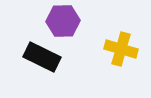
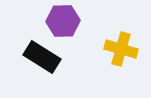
black rectangle: rotated 6 degrees clockwise
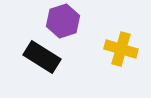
purple hexagon: rotated 16 degrees counterclockwise
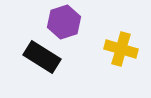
purple hexagon: moved 1 px right, 1 px down
